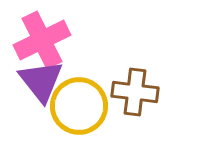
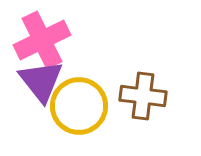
brown cross: moved 8 px right, 4 px down
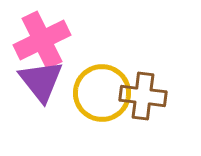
yellow circle: moved 23 px right, 13 px up
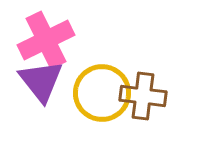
pink cross: moved 4 px right
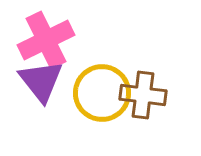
brown cross: moved 1 px up
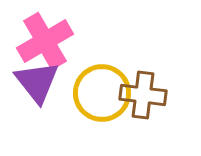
pink cross: moved 1 px left, 1 px down; rotated 4 degrees counterclockwise
purple triangle: moved 4 px left, 1 px down
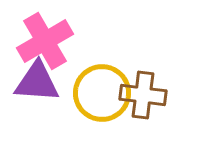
purple triangle: rotated 48 degrees counterclockwise
